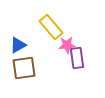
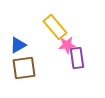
yellow rectangle: moved 4 px right
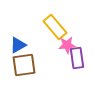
brown square: moved 3 px up
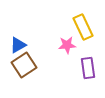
yellow rectangle: moved 28 px right; rotated 15 degrees clockwise
purple rectangle: moved 11 px right, 10 px down
brown square: rotated 25 degrees counterclockwise
